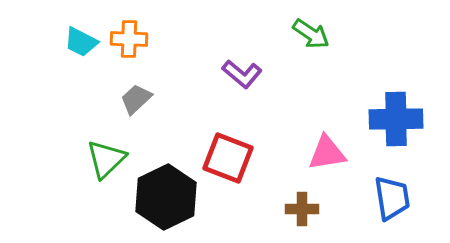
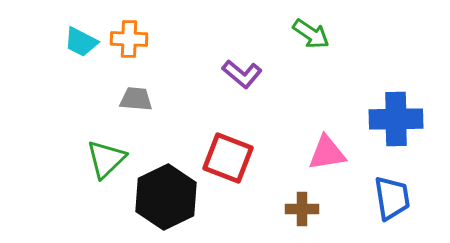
gray trapezoid: rotated 48 degrees clockwise
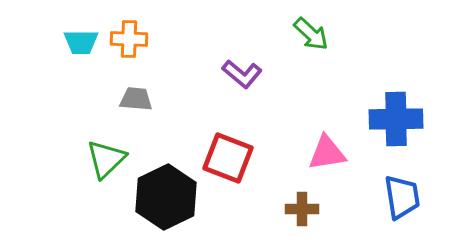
green arrow: rotated 9 degrees clockwise
cyan trapezoid: rotated 27 degrees counterclockwise
blue trapezoid: moved 10 px right, 1 px up
